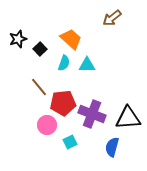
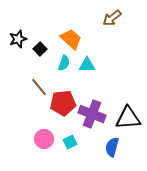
pink circle: moved 3 px left, 14 px down
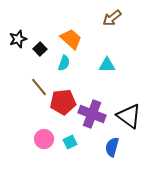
cyan triangle: moved 20 px right
red pentagon: moved 1 px up
black triangle: moved 1 px right, 2 px up; rotated 40 degrees clockwise
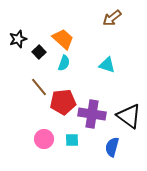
orange trapezoid: moved 8 px left
black square: moved 1 px left, 3 px down
cyan triangle: rotated 18 degrees clockwise
purple cross: rotated 12 degrees counterclockwise
cyan square: moved 2 px right, 2 px up; rotated 24 degrees clockwise
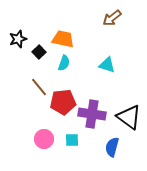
orange trapezoid: rotated 30 degrees counterclockwise
black triangle: moved 1 px down
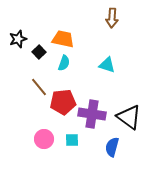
brown arrow: rotated 48 degrees counterclockwise
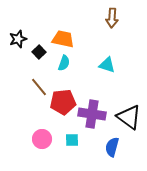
pink circle: moved 2 px left
